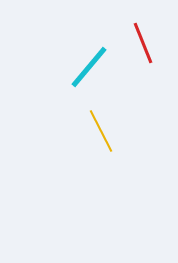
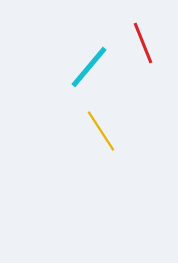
yellow line: rotated 6 degrees counterclockwise
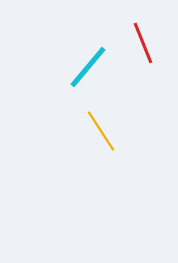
cyan line: moved 1 px left
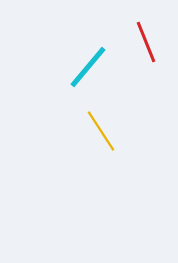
red line: moved 3 px right, 1 px up
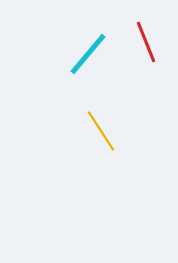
cyan line: moved 13 px up
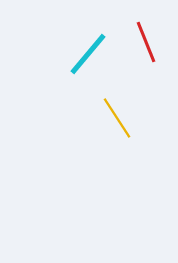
yellow line: moved 16 px right, 13 px up
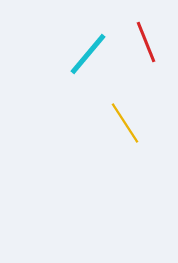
yellow line: moved 8 px right, 5 px down
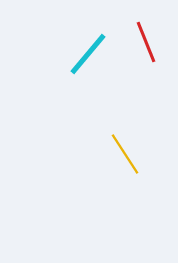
yellow line: moved 31 px down
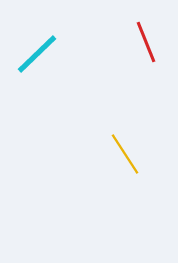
cyan line: moved 51 px left; rotated 6 degrees clockwise
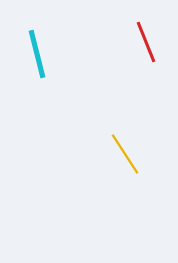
cyan line: rotated 60 degrees counterclockwise
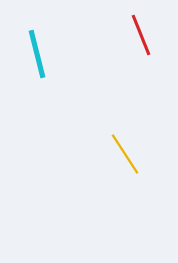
red line: moved 5 px left, 7 px up
